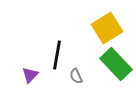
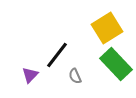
black line: rotated 28 degrees clockwise
gray semicircle: moved 1 px left
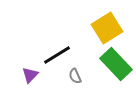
black line: rotated 20 degrees clockwise
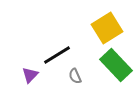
green rectangle: moved 1 px down
